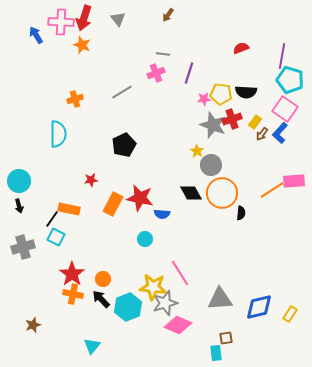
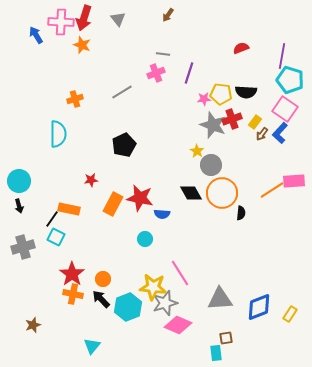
blue diamond at (259, 307): rotated 8 degrees counterclockwise
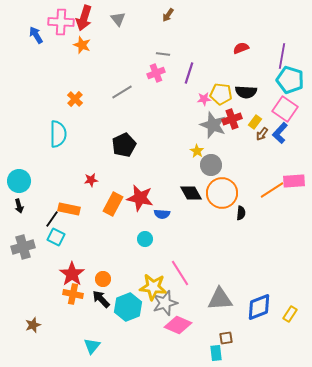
orange cross at (75, 99): rotated 28 degrees counterclockwise
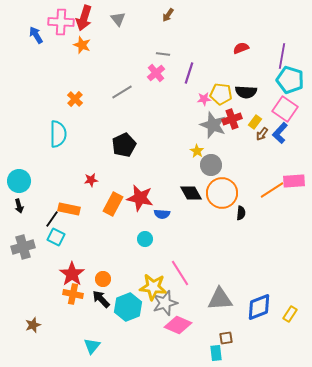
pink cross at (156, 73): rotated 18 degrees counterclockwise
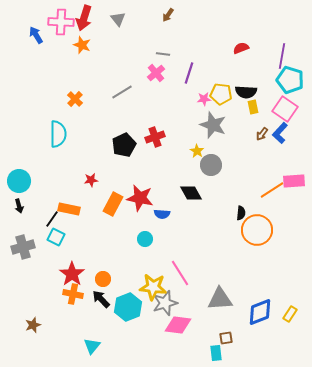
red cross at (232, 119): moved 77 px left, 18 px down
yellow rectangle at (255, 122): moved 2 px left, 15 px up; rotated 48 degrees counterclockwise
orange circle at (222, 193): moved 35 px right, 37 px down
blue diamond at (259, 307): moved 1 px right, 5 px down
pink diamond at (178, 325): rotated 16 degrees counterclockwise
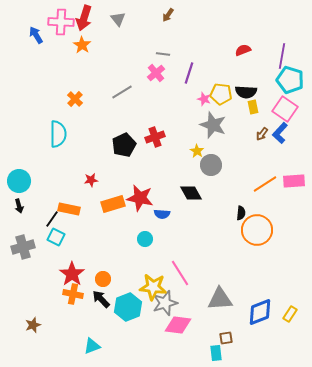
orange star at (82, 45): rotated 12 degrees clockwise
red semicircle at (241, 48): moved 2 px right, 2 px down
pink star at (204, 99): rotated 24 degrees clockwise
orange line at (272, 190): moved 7 px left, 6 px up
orange rectangle at (113, 204): rotated 45 degrees clockwise
cyan triangle at (92, 346): rotated 30 degrees clockwise
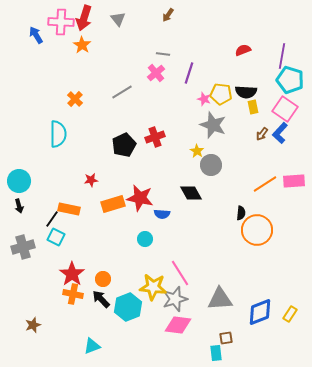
gray star at (165, 303): moved 10 px right, 4 px up
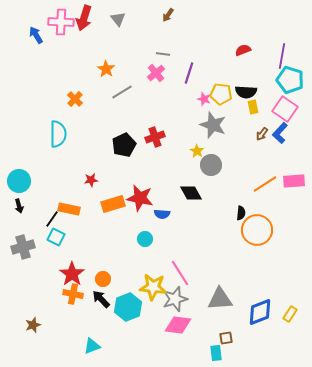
orange star at (82, 45): moved 24 px right, 24 px down
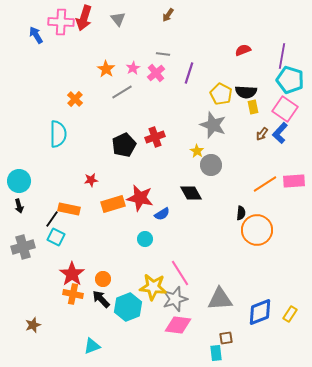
yellow pentagon at (221, 94): rotated 20 degrees clockwise
pink star at (204, 99): moved 71 px left, 31 px up; rotated 24 degrees clockwise
blue semicircle at (162, 214): rotated 35 degrees counterclockwise
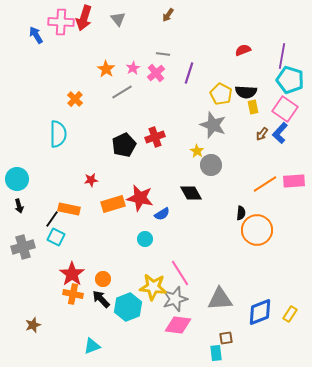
cyan circle at (19, 181): moved 2 px left, 2 px up
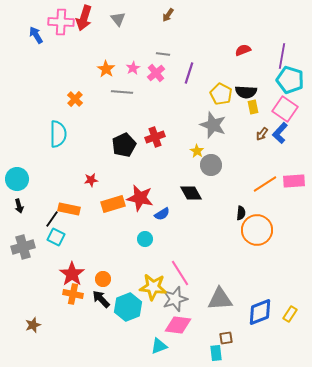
gray line at (122, 92): rotated 35 degrees clockwise
cyan triangle at (92, 346): moved 67 px right
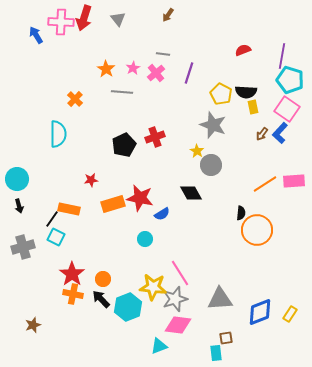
pink square at (285, 109): moved 2 px right
